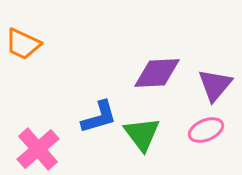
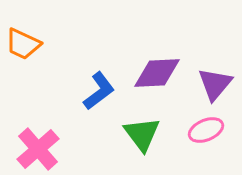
purple triangle: moved 1 px up
blue L-shape: moved 26 px up; rotated 21 degrees counterclockwise
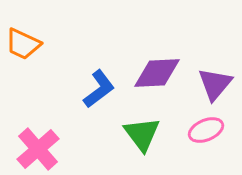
blue L-shape: moved 2 px up
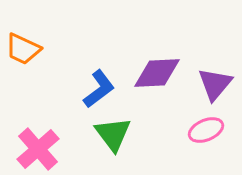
orange trapezoid: moved 5 px down
green triangle: moved 29 px left
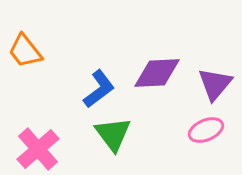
orange trapezoid: moved 2 px right, 2 px down; rotated 27 degrees clockwise
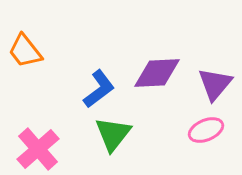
green triangle: rotated 15 degrees clockwise
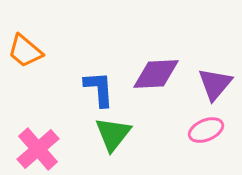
orange trapezoid: rotated 12 degrees counterclockwise
purple diamond: moved 1 px left, 1 px down
blue L-shape: rotated 57 degrees counterclockwise
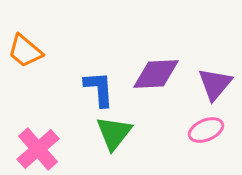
green triangle: moved 1 px right, 1 px up
